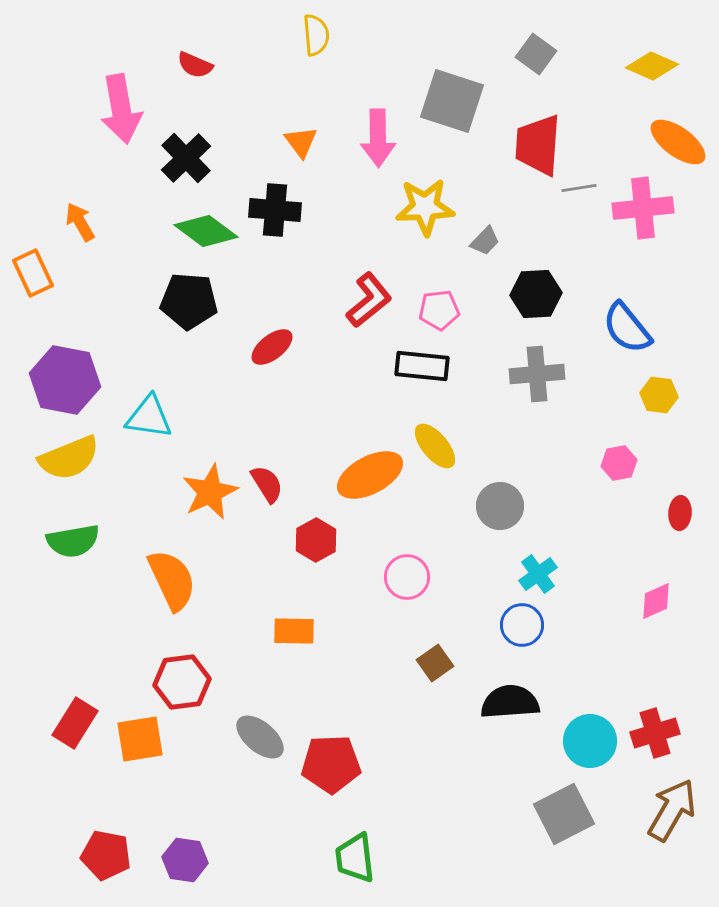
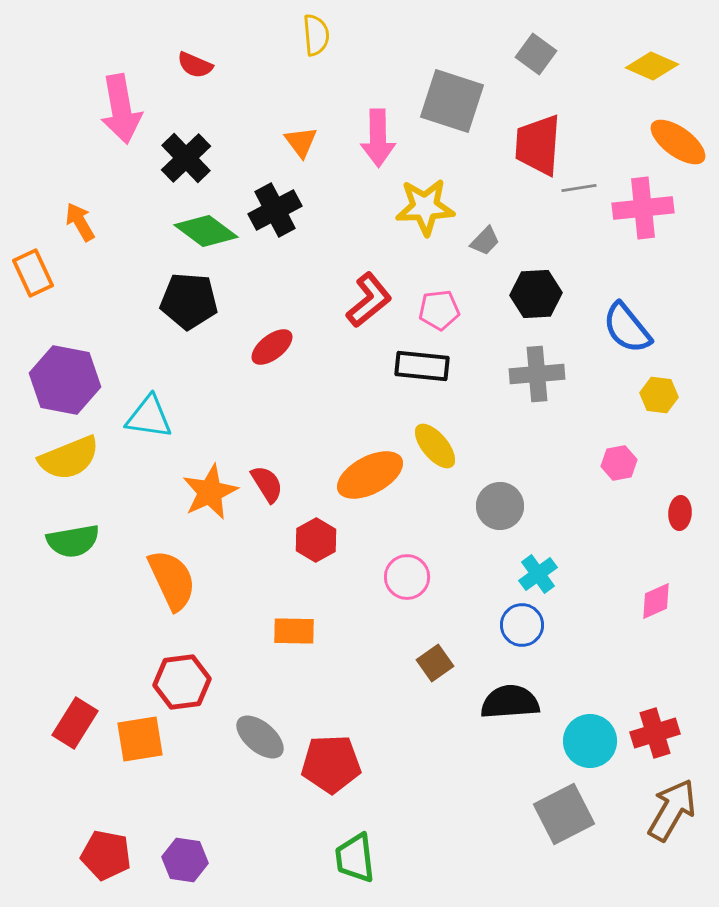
black cross at (275, 210): rotated 33 degrees counterclockwise
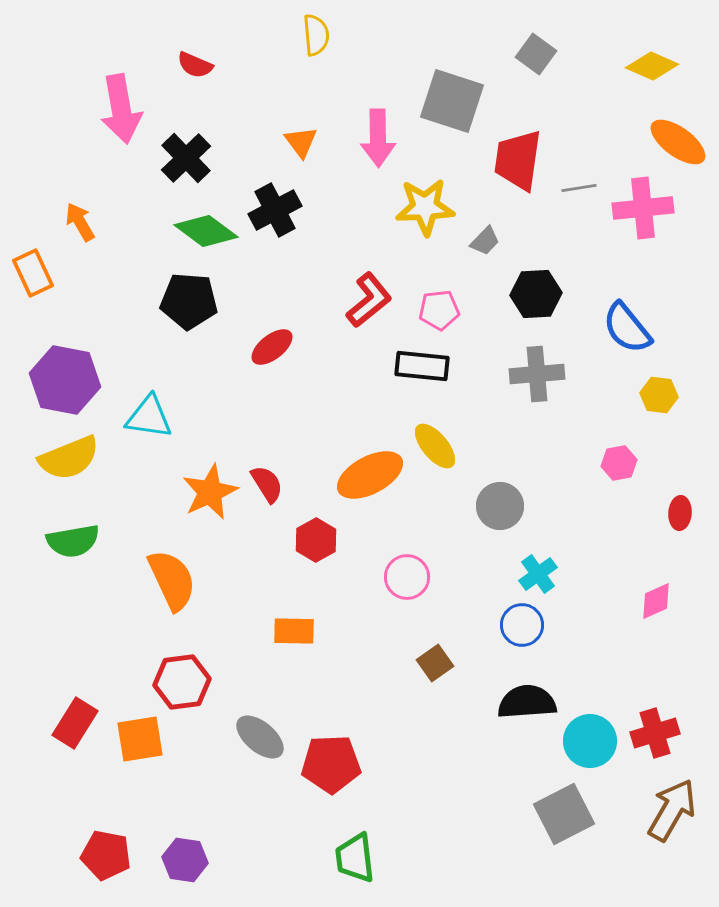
red trapezoid at (538, 145): moved 20 px left, 15 px down; rotated 4 degrees clockwise
black semicircle at (510, 702): moved 17 px right
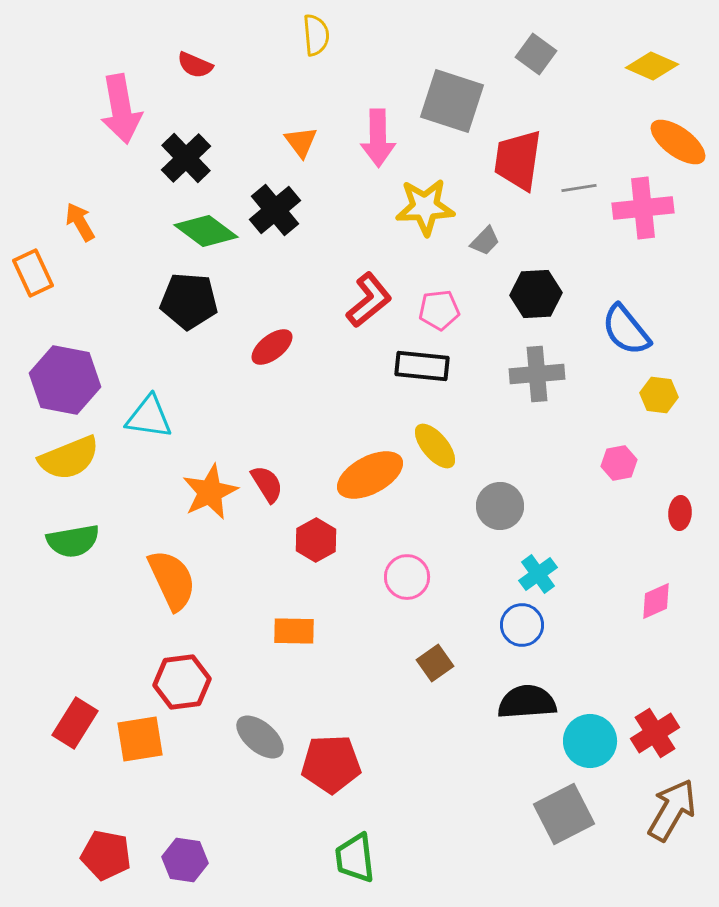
black cross at (275, 210): rotated 12 degrees counterclockwise
blue semicircle at (627, 328): moved 1 px left, 2 px down
red cross at (655, 733): rotated 15 degrees counterclockwise
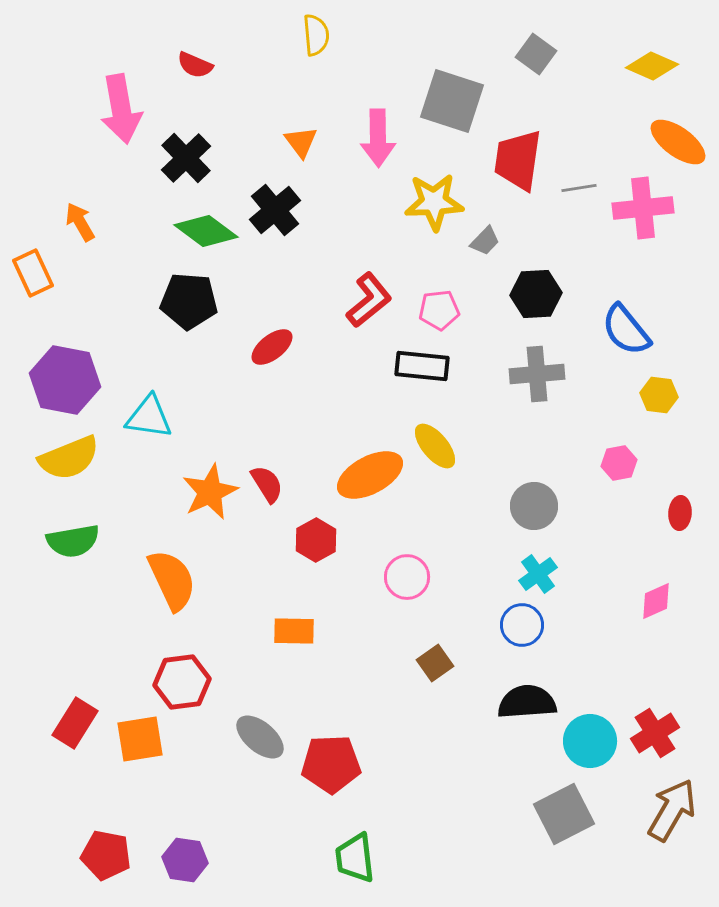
yellow star at (425, 207): moved 9 px right, 5 px up
gray circle at (500, 506): moved 34 px right
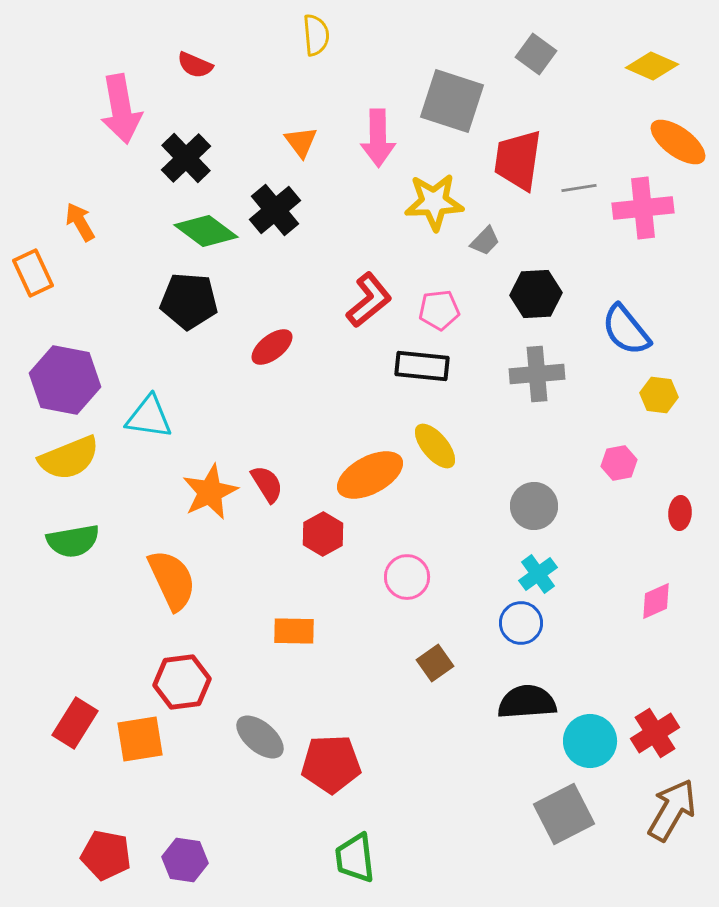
red hexagon at (316, 540): moved 7 px right, 6 px up
blue circle at (522, 625): moved 1 px left, 2 px up
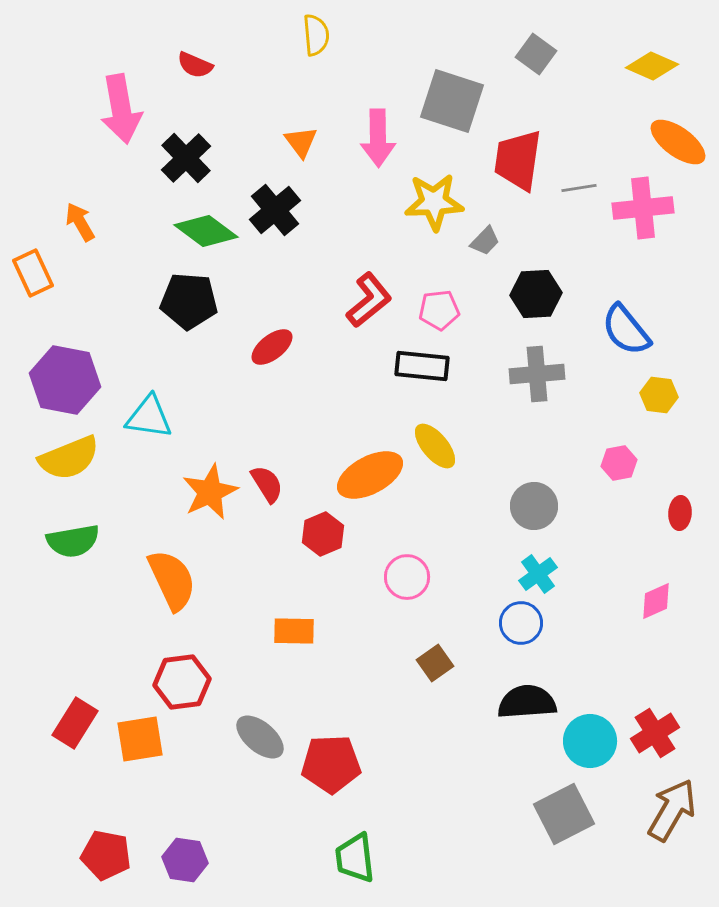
red hexagon at (323, 534): rotated 6 degrees clockwise
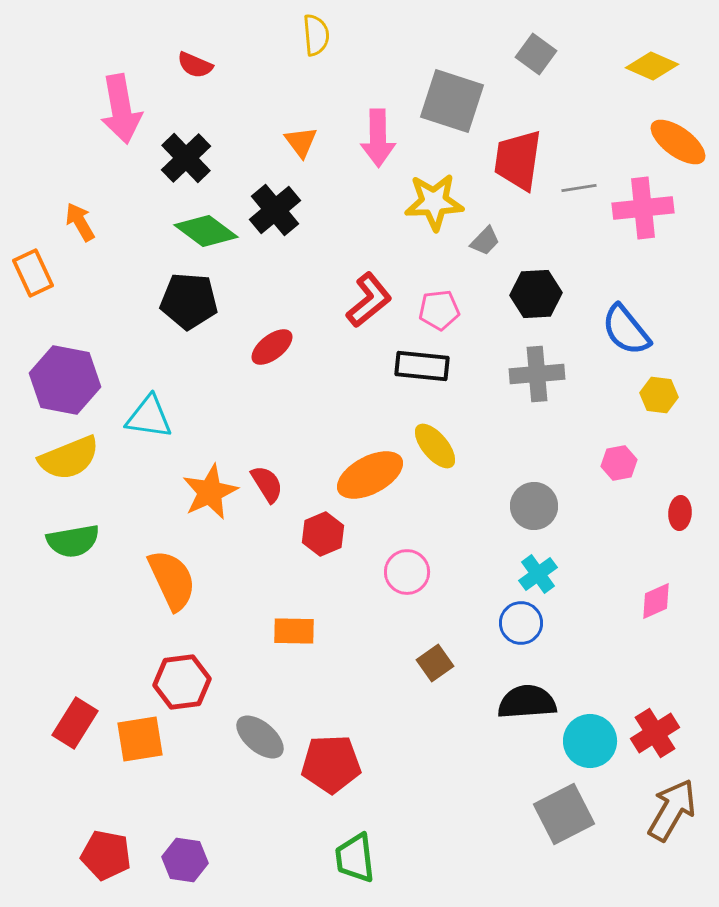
pink circle at (407, 577): moved 5 px up
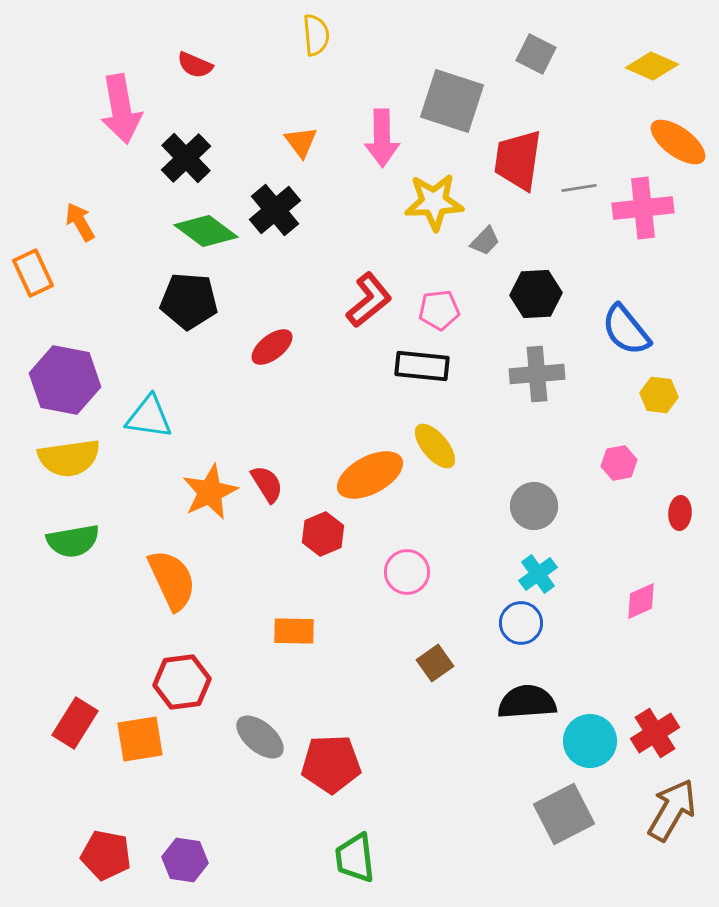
gray square at (536, 54): rotated 9 degrees counterclockwise
pink arrow at (378, 138): moved 4 px right
yellow semicircle at (69, 458): rotated 14 degrees clockwise
pink diamond at (656, 601): moved 15 px left
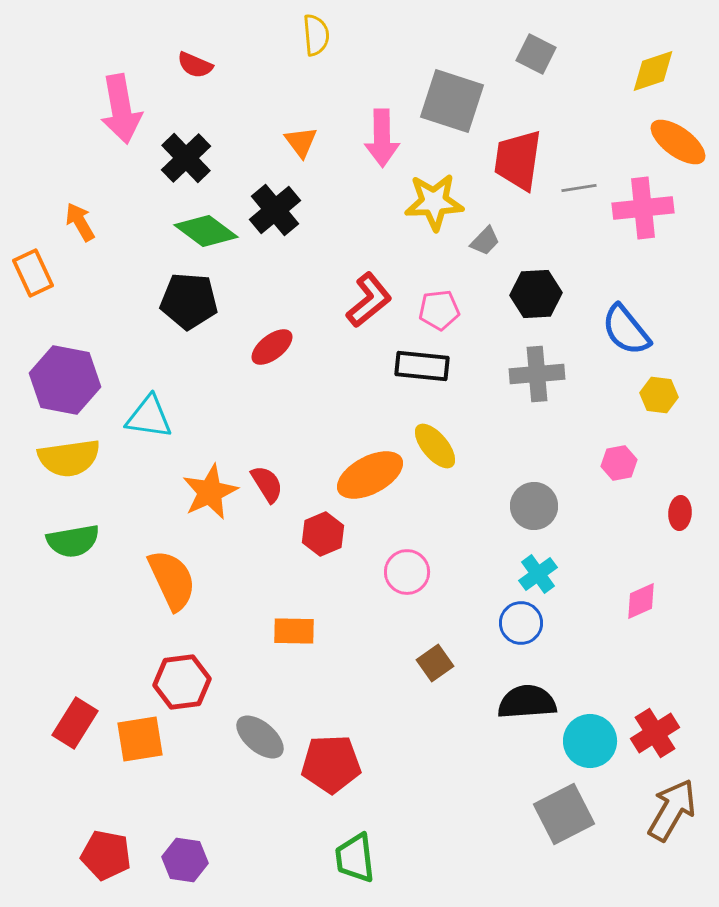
yellow diamond at (652, 66): moved 1 px right, 5 px down; rotated 42 degrees counterclockwise
